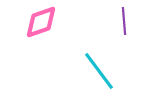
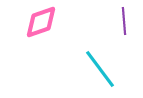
cyan line: moved 1 px right, 2 px up
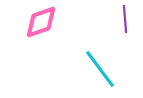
purple line: moved 1 px right, 2 px up
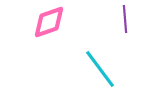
pink diamond: moved 8 px right
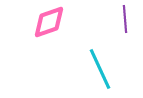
cyan line: rotated 12 degrees clockwise
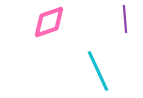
cyan line: moved 2 px left, 2 px down
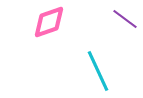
purple line: rotated 48 degrees counterclockwise
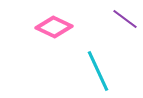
pink diamond: moved 5 px right, 5 px down; rotated 45 degrees clockwise
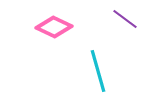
cyan line: rotated 9 degrees clockwise
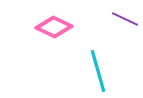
purple line: rotated 12 degrees counterclockwise
